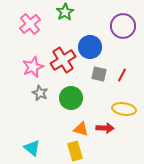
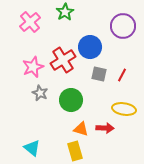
pink cross: moved 2 px up
green circle: moved 2 px down
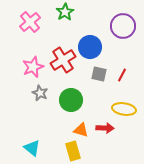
orange triangle: moved 1 px down
yellow rectangle: moved 2 px left
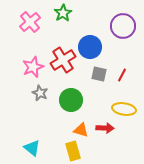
green star: moved 2 px left, 1 px down
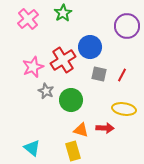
pink cross: moved 2 px left, 3 px up
purple circle: moved 4 px right
gray star: moved 6 px right, 2 px up
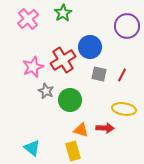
green circle: moved 1 px left
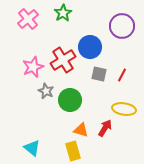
purple circle: moved 5 px left
red arrow: rotated 60 degrees counterclockwise
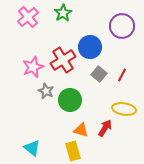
pink cross: moved 2 px up
gray square: rotated 28 degrees clockwise
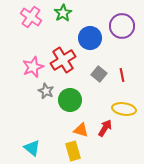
pink cross: moved 3 px right; rotated 15 degrees counterclockwise
blue circle: moved 9 px up
red line: rotated 40 degrees counterclockwise
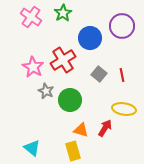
pink star: rotated 20 degrees counterclockwise
